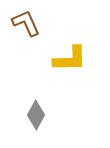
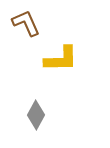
yellow L-shape: moved 9 px left
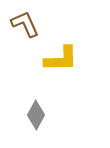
brown L-shape: moved 1 px left, 1 px down
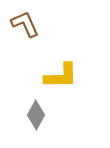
yellow L-shape: moved 17 px down
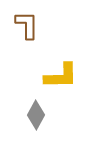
brown L-shape: moved 2 px right, 1 px down; rotated 24 degrees clockwise
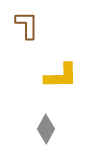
gray diamond: moved 10 px right, 14 px down
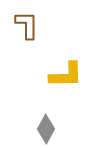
yellow L-shape: moved 5 px right, 1 px up
